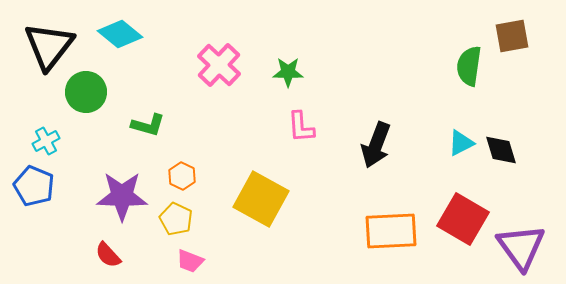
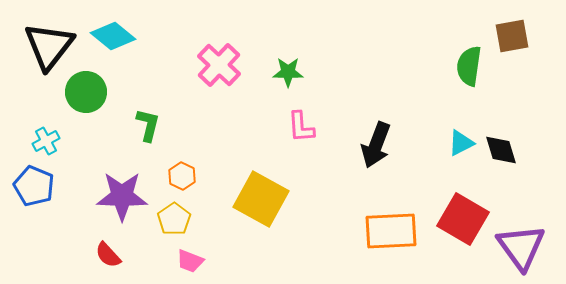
cyan diamond: moved 7 px left, 2 px down
green L-shape: rotated 92 degrees counterclockwise
yellow pentagon: moved 2 px left; rotated 12 degrees clockwise
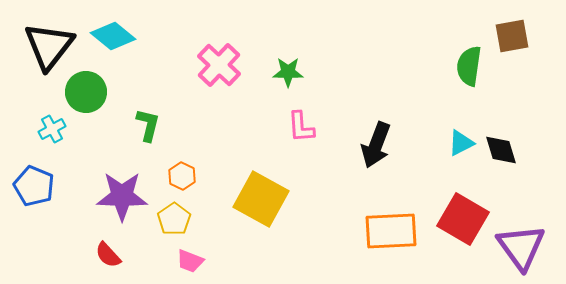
cyan cross: moved 6 px right, 12 px up
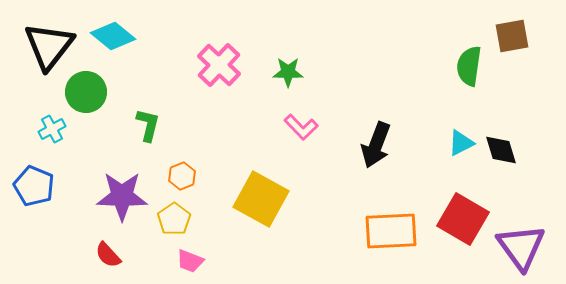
pink L-shape: rotated 40 degrees counterclockwise
orange hexagon: rotated 12 degrees clockwise
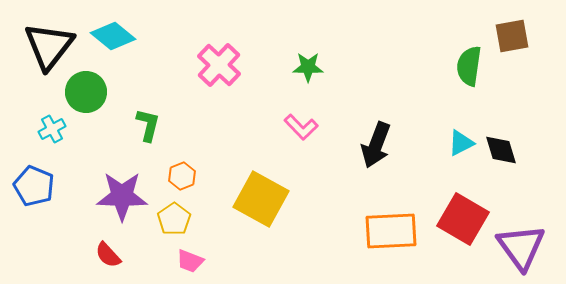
green star: moved 20 px right, 5 px up
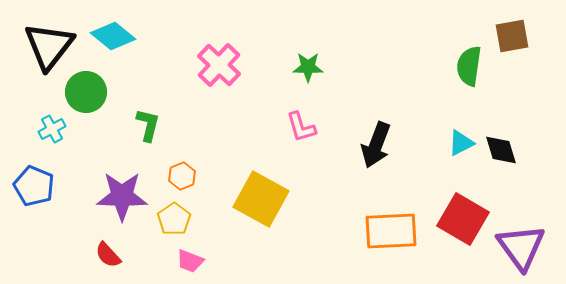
pink L-shape: rotated 28 degrees clockwise
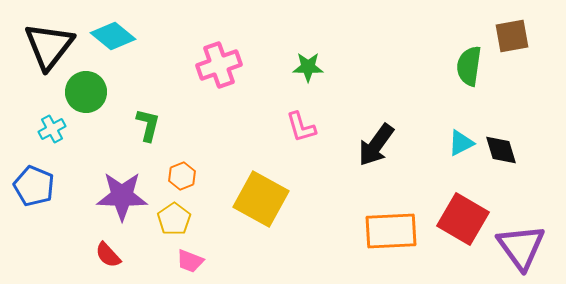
pink cross: rotated 27 degrees clockwise
black arrow: rotated 15 degrees clockwise
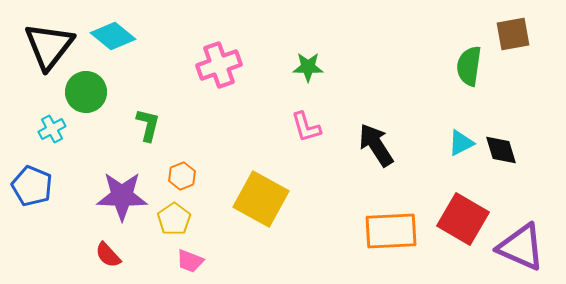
brown square: moved 1 px right, 2 px up
pink L-shape: moved 5 px right
black arrow: rotated 111 degrees clockwise
blue pentagon: moved 2 px left
purple triangle: rotated 30 degrees counterclockwise
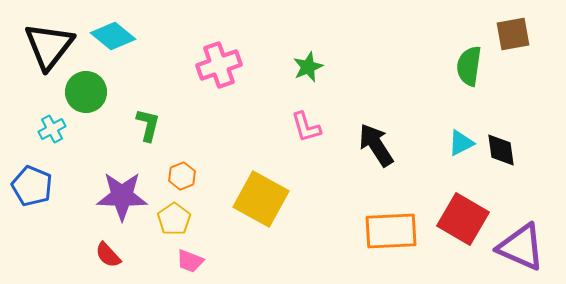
green star: rotated 24 degrees counterclockwise
black diamond: rotated 9 degrees clockwise
